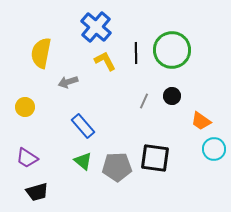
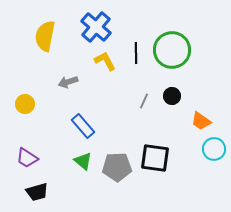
yellow semicircle: moved 4 px right, 17 px up
yellow circle: moved 3 px up
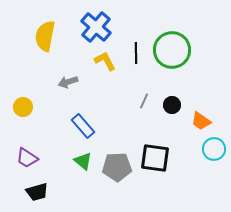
black circle: moved 9 px down
yellow circle: moved 2 px left, 3 px down
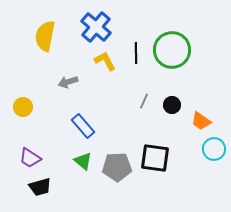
purple trapezoid: moved 3 px right
black trapezoid: moved 3 px right, 5 px up
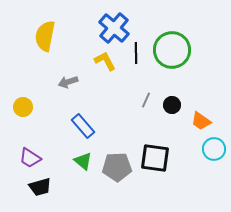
blue cross: moved 18 px right, 1 px down
gray line: moved 2 px right, 1 px up
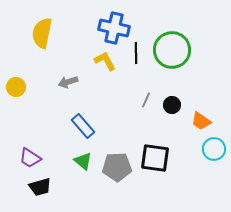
blue cross: rotated 28 degrees counterclockwise
yellow semicircle: moved 3 px left, 3 px up
yellow circle: moved 7 px left, 20 px up
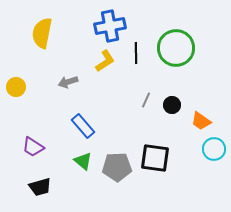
blue cross: moved 4 px left, 2 px up; rotated 24 degrees counterclockwise
green circle: moved 4 px right, 2 px up
yellow L-shape: rotated 85 degrees clockwise
purple trapezoid: moved 3 px right, 11 px up
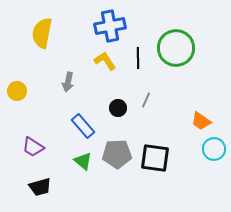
black line: moved 2 px right, 5 px down
yellow L-shape: rotated 90 degrees counterclockwise
gray arrow: rotated 60 degrees counterclockwise
yellow circle: moved 1 px right, 4 px down
black circle: moved 54 px left, 3 px down
gray pentagon: moved 13 px up
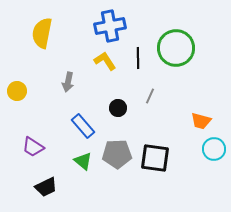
gray line: moved 4 px right, 4 px up
orange trapezoid: rotated 20 degrees counterclockwise
black trapezoid: moved 6 px right; rotated 10 degrees counterclockwise
